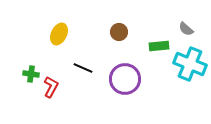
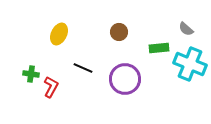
green rectangle: moved 2 px down
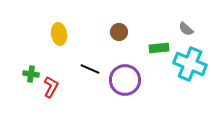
yellow ellipse: rotated 35 degrees counterclockwise
black line: moved 7 px right, 1 px down
purple circle: moved 1 px down
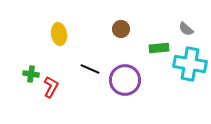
brown circle: moved 2 px right, 3 px up
cyan cross: rotated 12 degrees counterclockwise
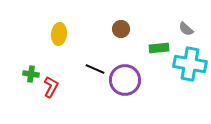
yellow ellipse: rotated 15 degrees clockwise
black line: moved 5 px right
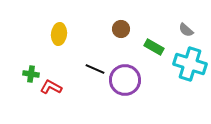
gray semicircle: moved 1 px down
green rectangle: moved 5 px left, 1 px up; rotated 36 degrees clockwise
cyan cross: rotated 8 degrees clockwise
red L-shape: rotated 90 degrees counterclockwise
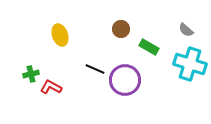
yellow ellipse: moved 1 px right, 1 px down; rotated 25 degrees counterclockwise
green rectangle: moved 5 px left
green cross: rotated 21 degrees counterclockwise
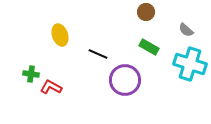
brown circle: moved 25 px right, 17 px up
black line: moved 3 px right, 15 px up
green cross: rotated 21 degrees clockwise
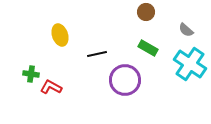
green rectangle: moved 1 px left, 1 px down
black line: moved 1 px left; rotated 36 degrees counterclockwise
cyan cross: rotated 16 degrees clockwise
